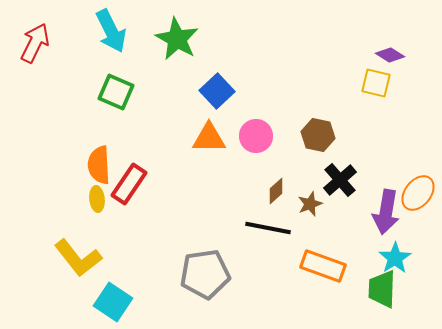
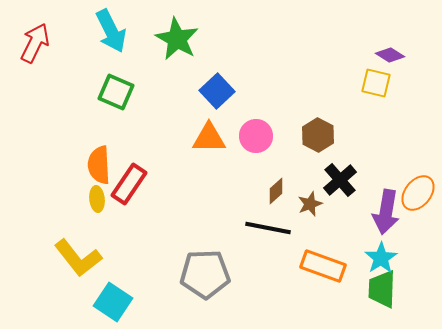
brown hexagon: rotated 16 degrees clockwise
cyan star: moved 14 px left
gray pentagon: rotated 6 degrees clockwise
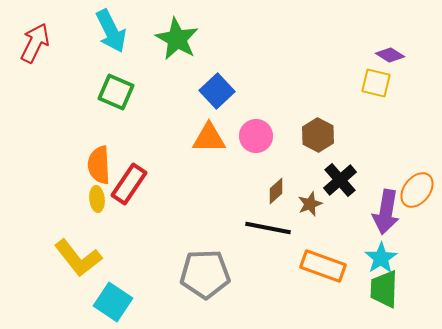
orange ellipse: moved 1 px left, 3 px up
green trapezoid: moved 2 px right
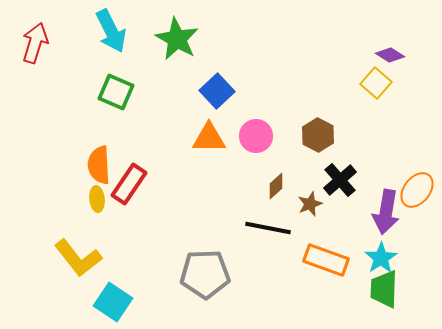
red arrow: rotated 9 degrees counterclockwise
yellow square: rotated 28 degrees clockwise
brown diamond: moved 5 px up
orange rectangle: moved 3 px right, 6 px up
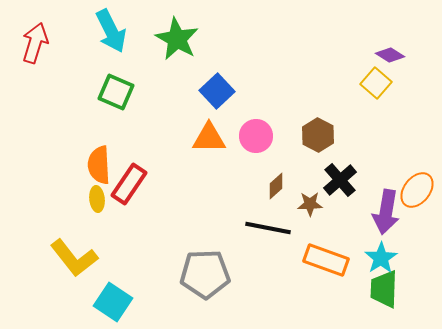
brown star: rotated 20 degrees clockwise
yellow L-shape: moved 4 px left
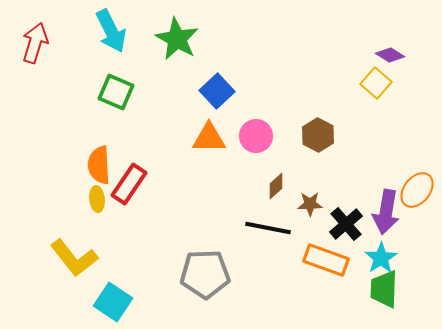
black cross: moved 6 px right, 44 px down
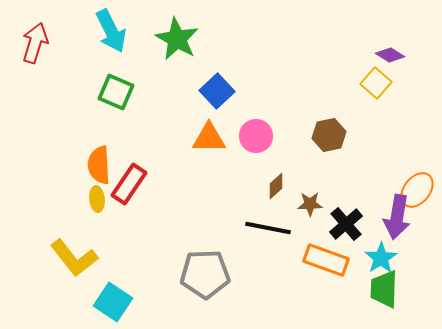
brown hexagon: moved 11 px right; rotated 20 degrees clockwise
purple arrow: moved 11 px right, 5 px down
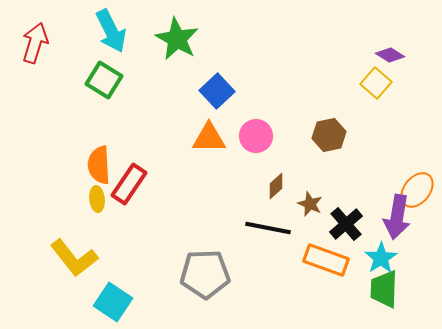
green square: moved 12 px left, 12 px up; rotated 9 degrees clockwise
brown star: rotated 25 degrees clockwise
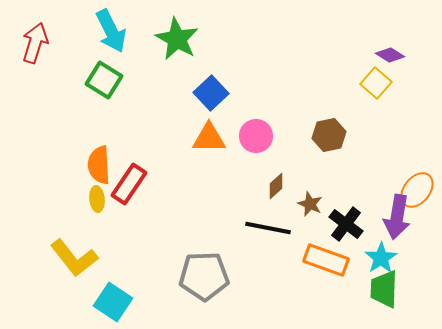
blue square: moved 6 px left, 2 px down
black cross: rotated 12 degrees counterclockwise
gray pentagon: moved 1 px left, 2 px down
